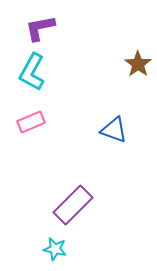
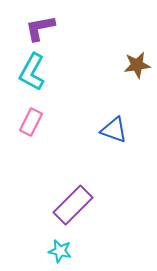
brown star: moved 1 px left, 1 px down; rotated 28 degrees clockwise
pink rectangle: rotated 40 degrees counterclockwise
cyan star: moved 5 px right, 2 px down
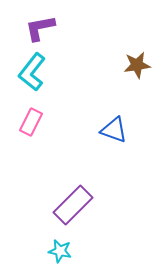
cyan L-shape: rotated 9 degrees clockwise
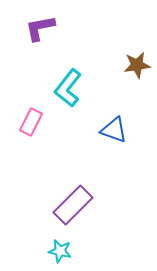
cyan L-shape: moved 36 px right, 16 px down
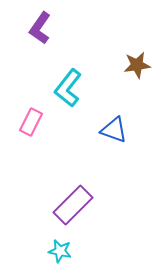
purple L-shape: rotated 44 degrees counterclockwise
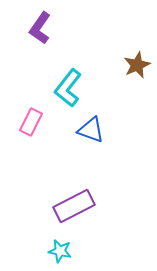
brown star: rotated 16 degrees counterclockwise
blue triangle: moved 23 px left
purple rectangle: moved 1 px right, 1 px down; rotated 18 degrees clockwise
